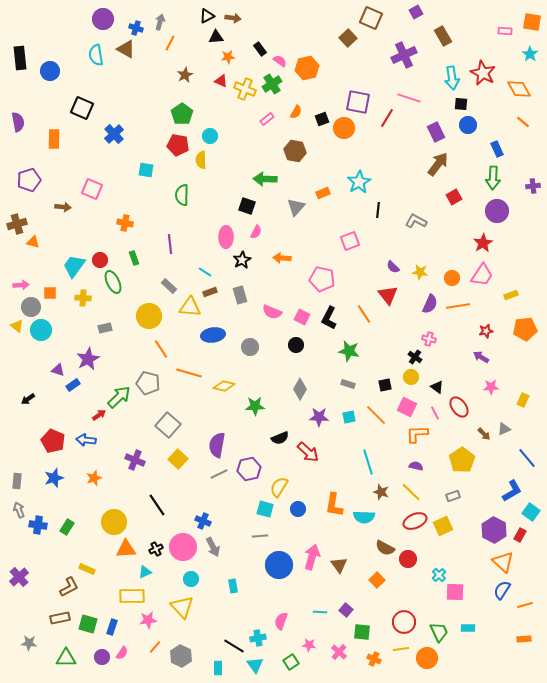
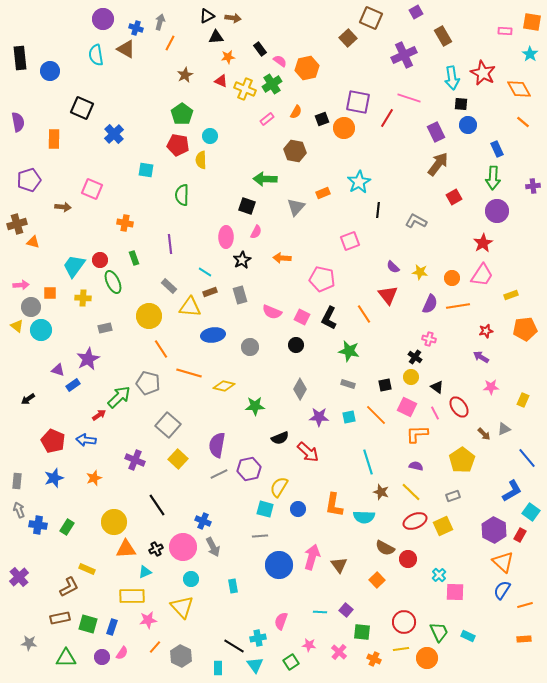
cyan rectangle at (468, 628): moved 8 px down; rotated 24 degrees clockwise
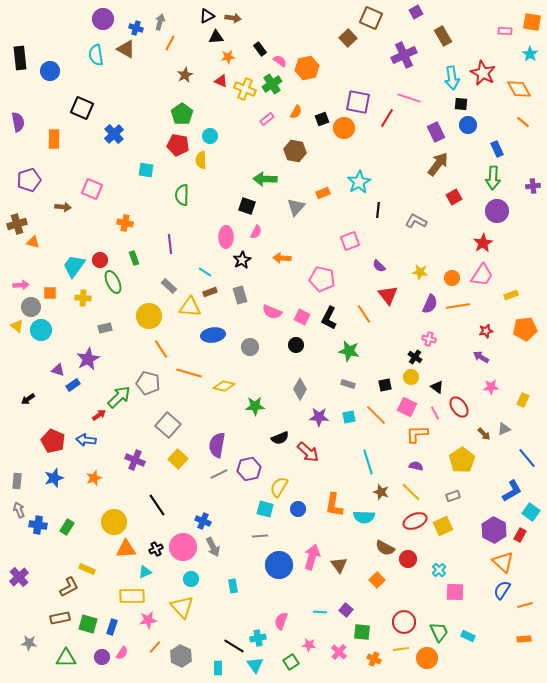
purple semicircle at (393, 267): moved 14 px left, 1 px up
cyan cross at (439, 575): moved 5 px up
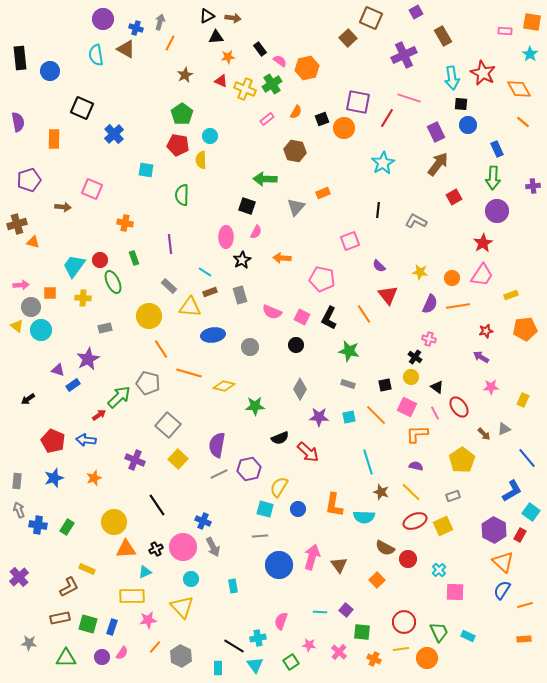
cyan star at (359, 182): moved 24 px right, 19 px up
